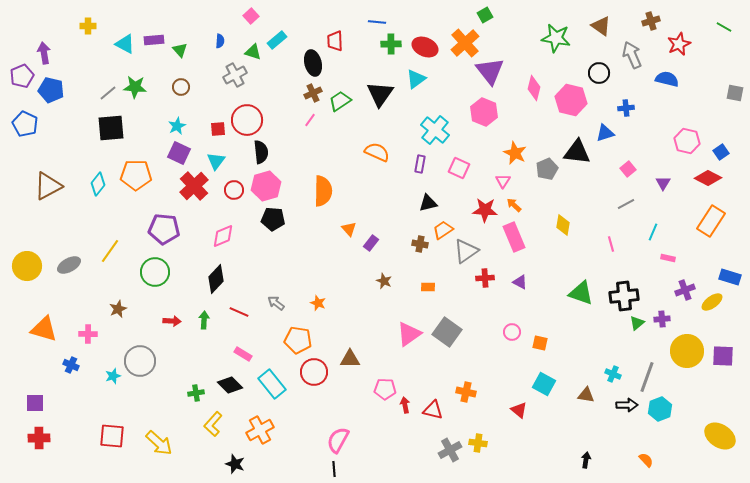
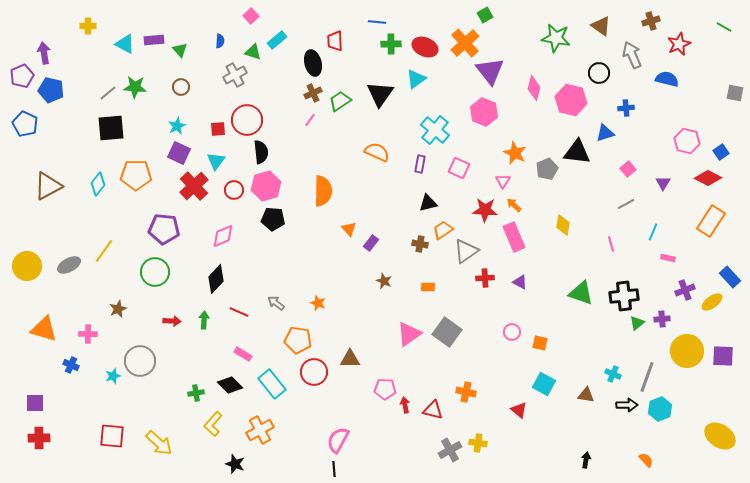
yellow line at (110, 251): moved 6 px left
blue rectangle at (730, 277): rotated 30 degrees clockwise
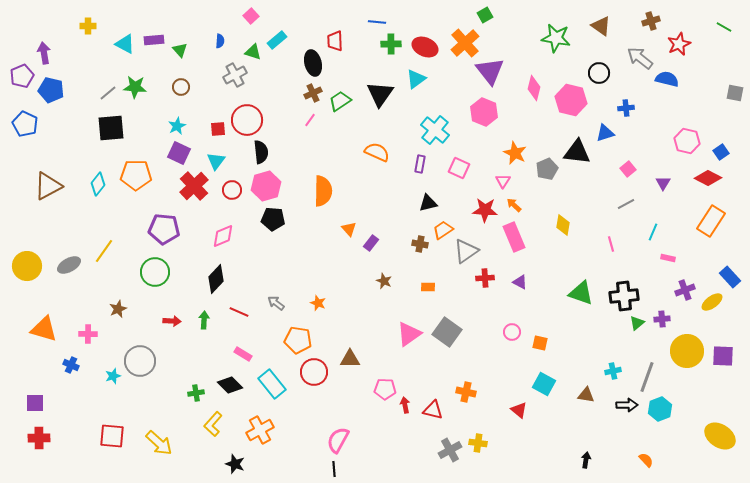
gray arrow at (632, 55): moved 8 px right, 3 px down; rotated 28 degrees counterclockwise
red circle at (234, 190): moved 2 px left
cyan cross at (613, 374): moved 3 px up; rotated 35 degrees counterclockwise
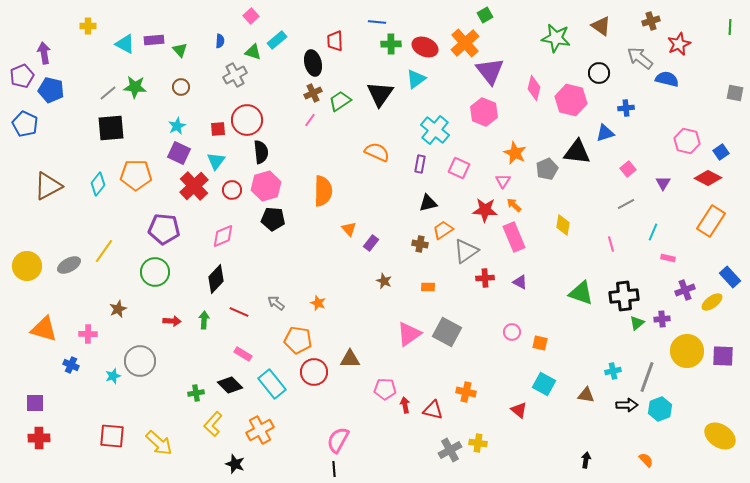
green line at (724, 27): moved 6 px right; rotated 63 degrees clockwise
gray square at (447, 332): rotated 8 degrees counterclockwise
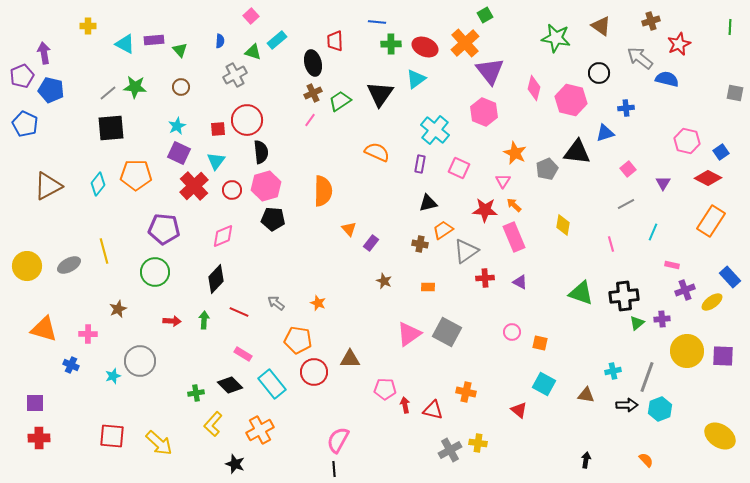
yellow line at (104, 251): rotated 50 degrees counterclockwise
pink rectangle at (668, 258): moved 4 px right, 7 px down
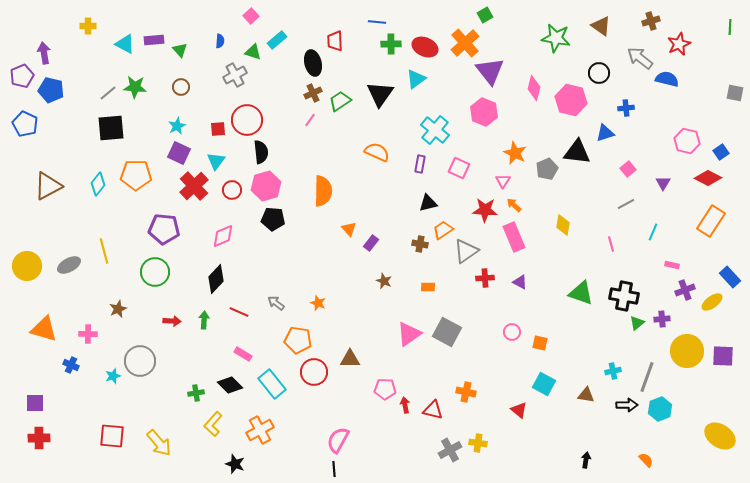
black cross at (624, 296): rotated 16 degrees clockwise
yellow arrow at (159, 443): rotated 8 degrees clockwise
